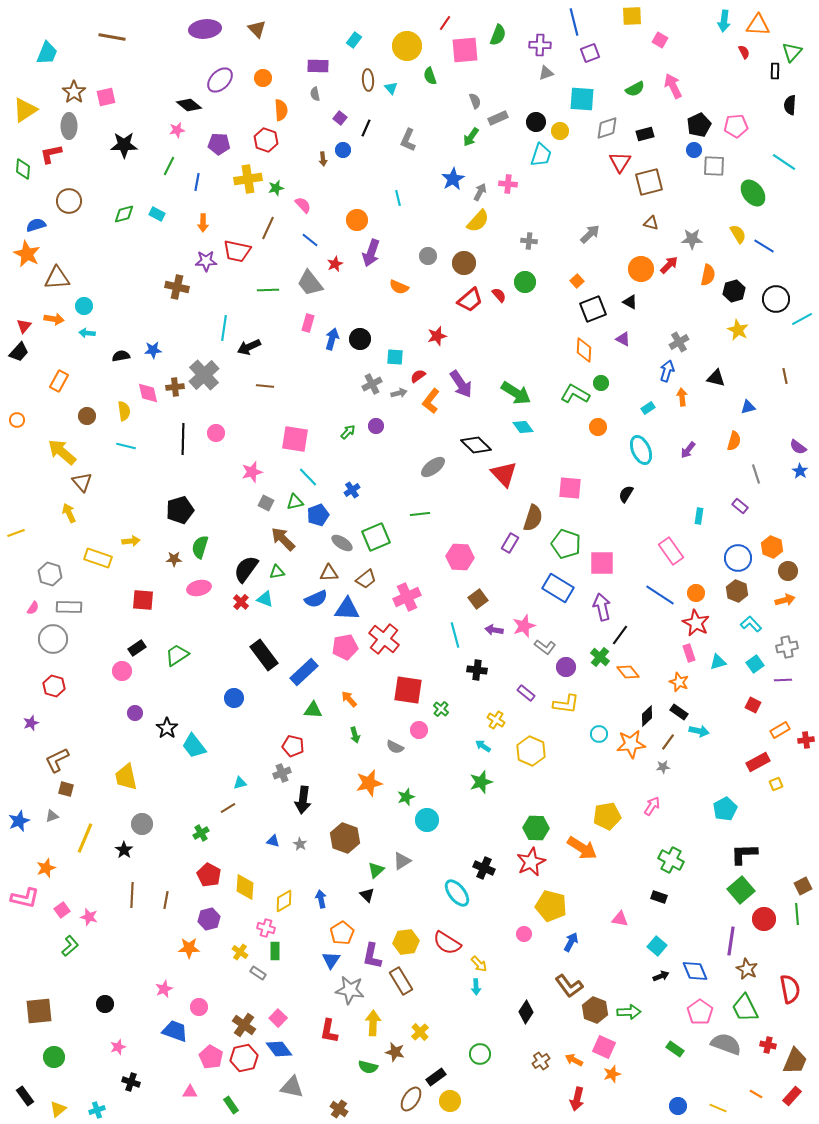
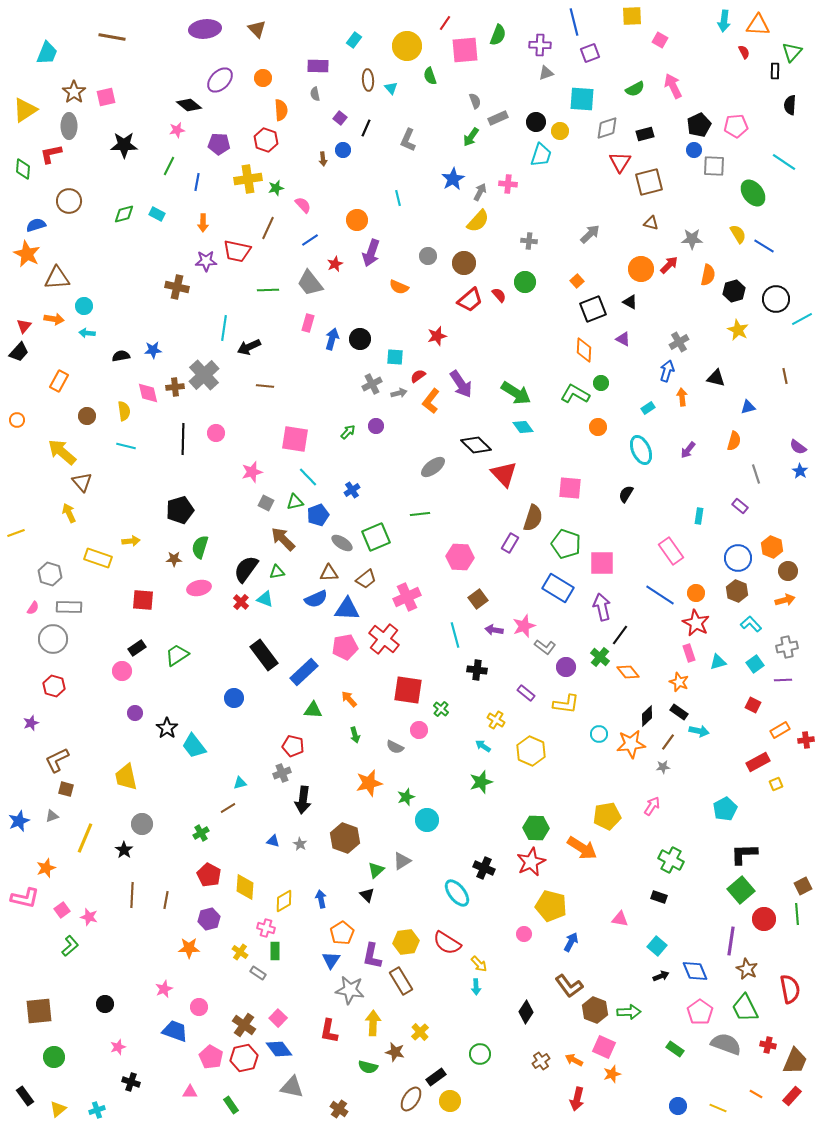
blue line at (310, 240): rotated 72 degrees counterclockwise
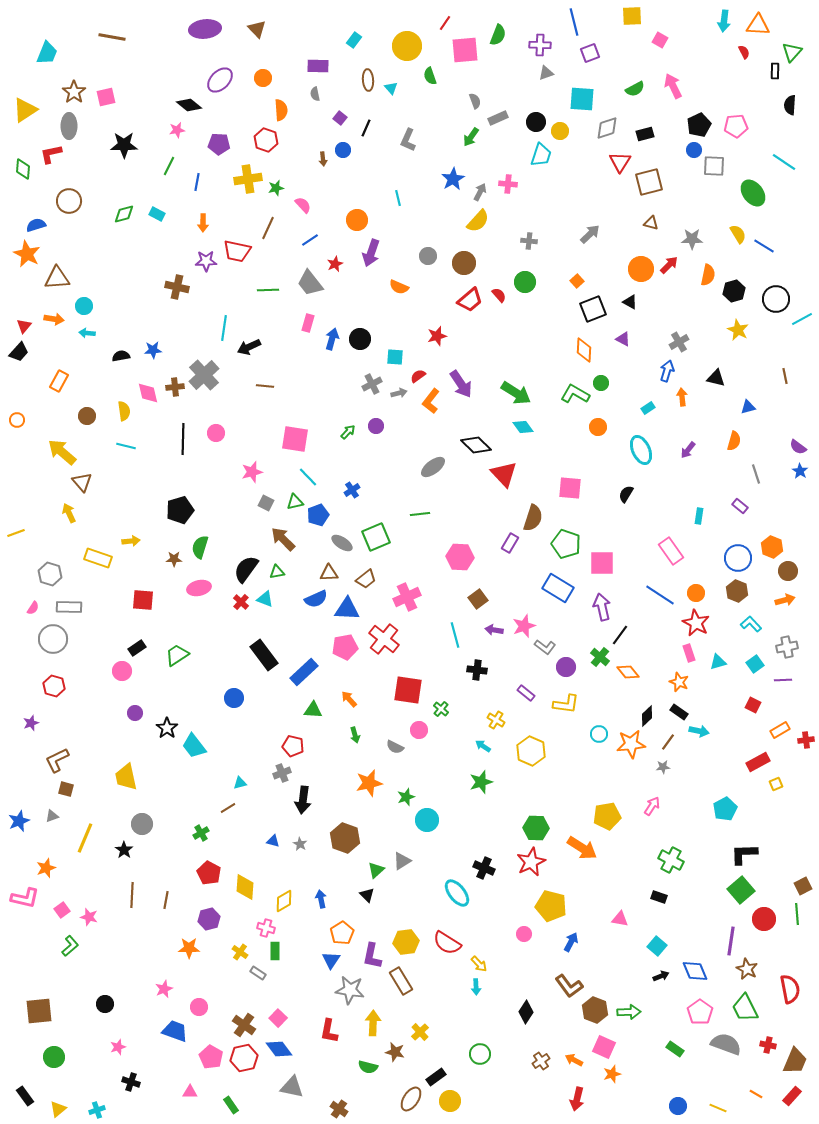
red pentagon at (209, 875): moved 2 px up
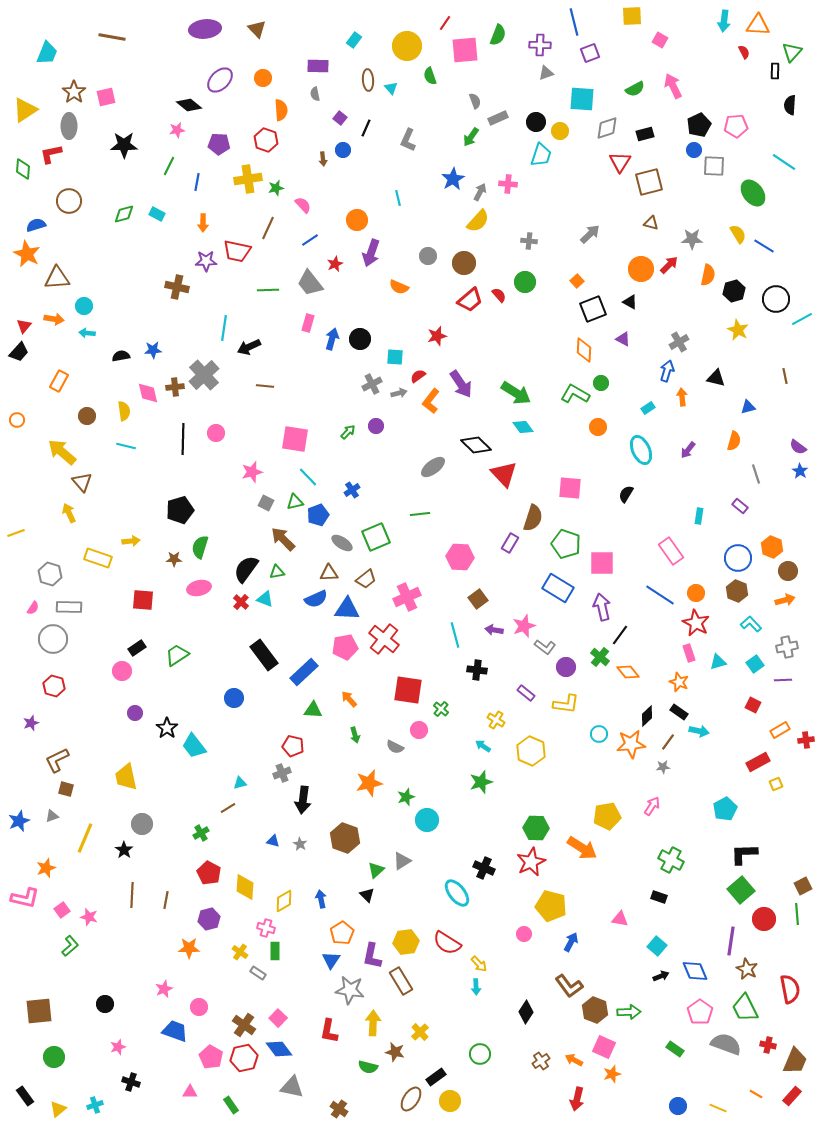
cyan cross at (97, 1110): moved 2 px left, 5 px up
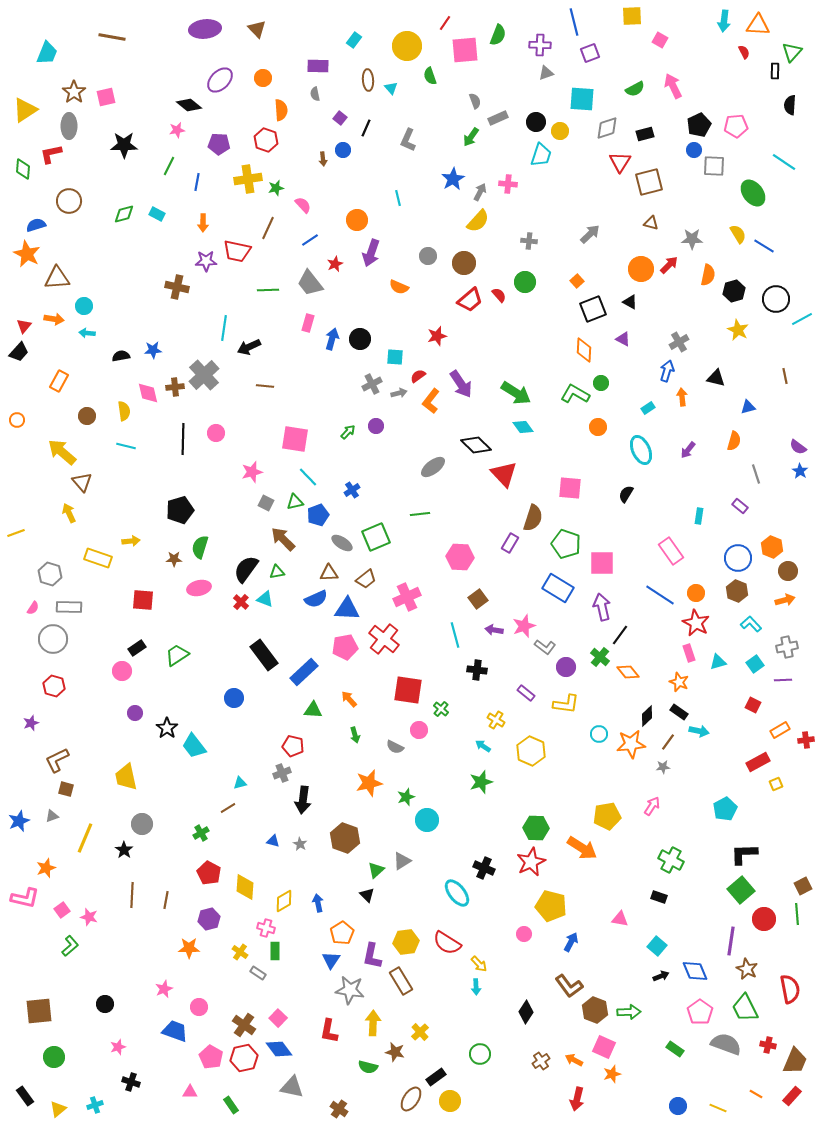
blue arrow at (321, 899): moved 3 px left, 4 px down
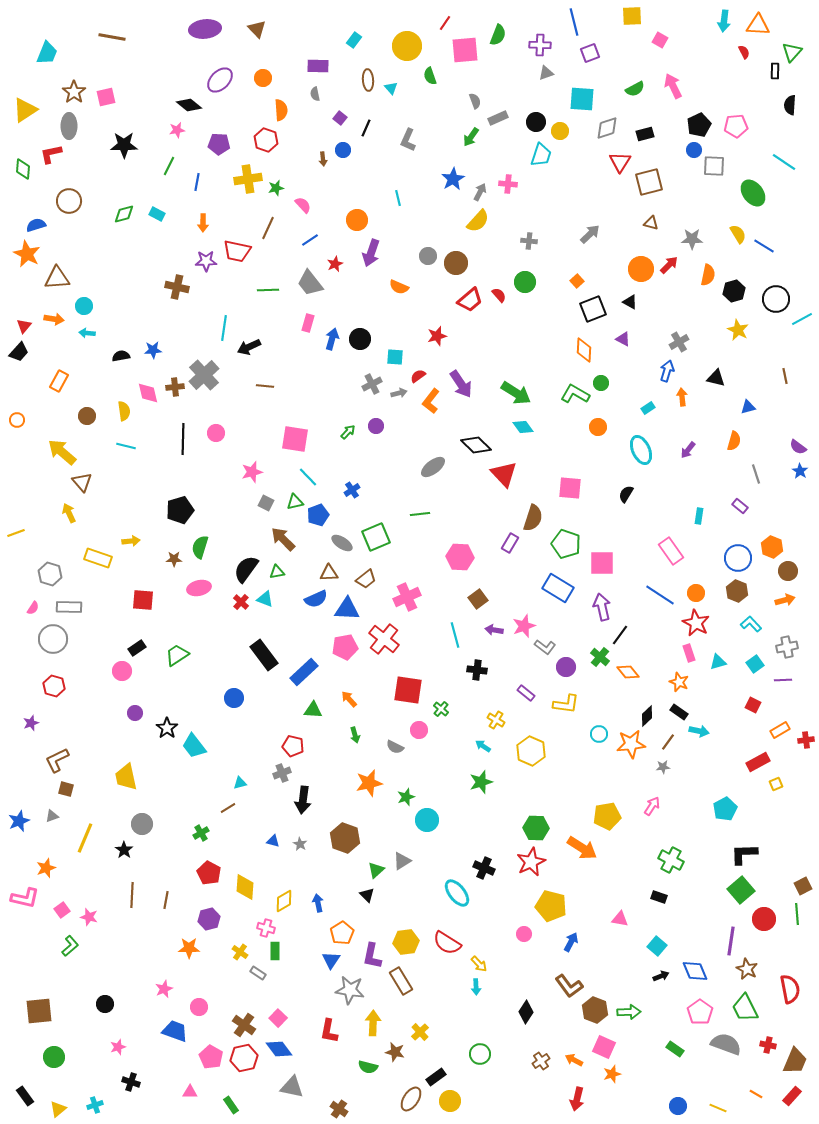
brown circle at (464, 263): moved 8 px left
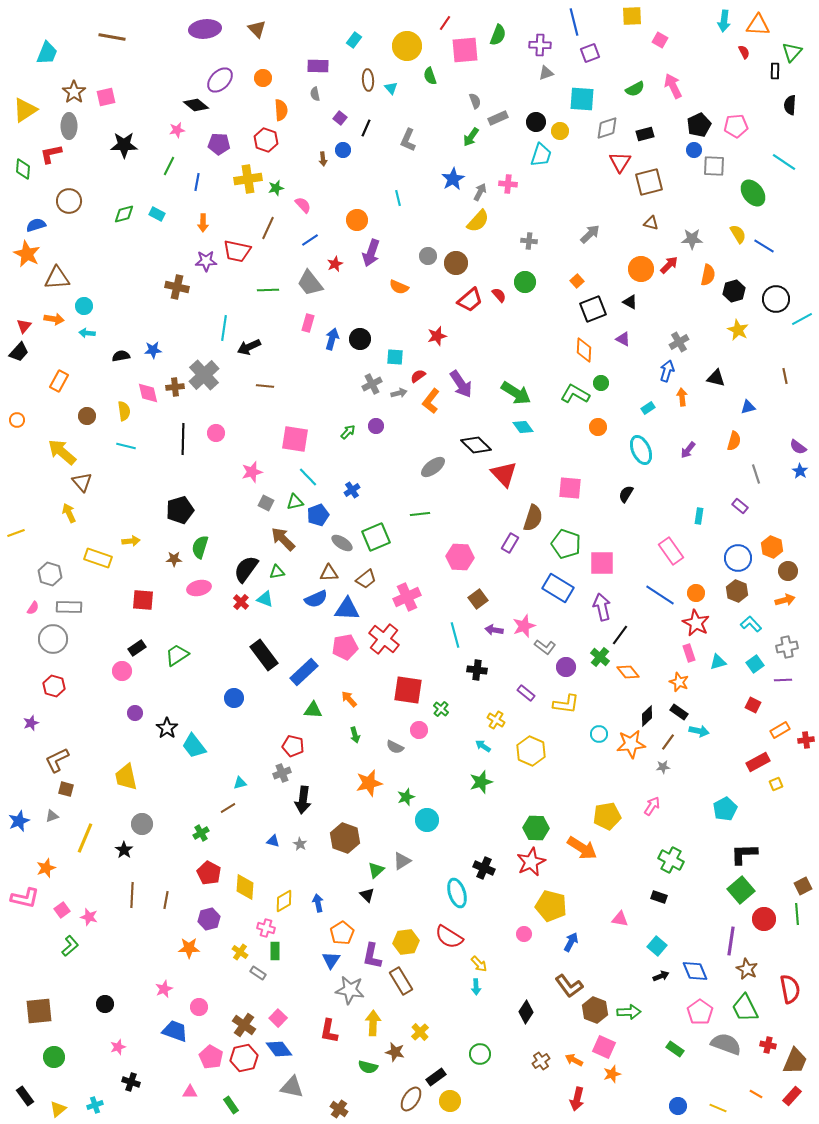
black diamond at (189, 105): moved 7 px right
cyan ellipse at (457, 893): rotated 20 degrees clockwise
red semicircle at (447, 943): moved 2 px right, 6 px up
